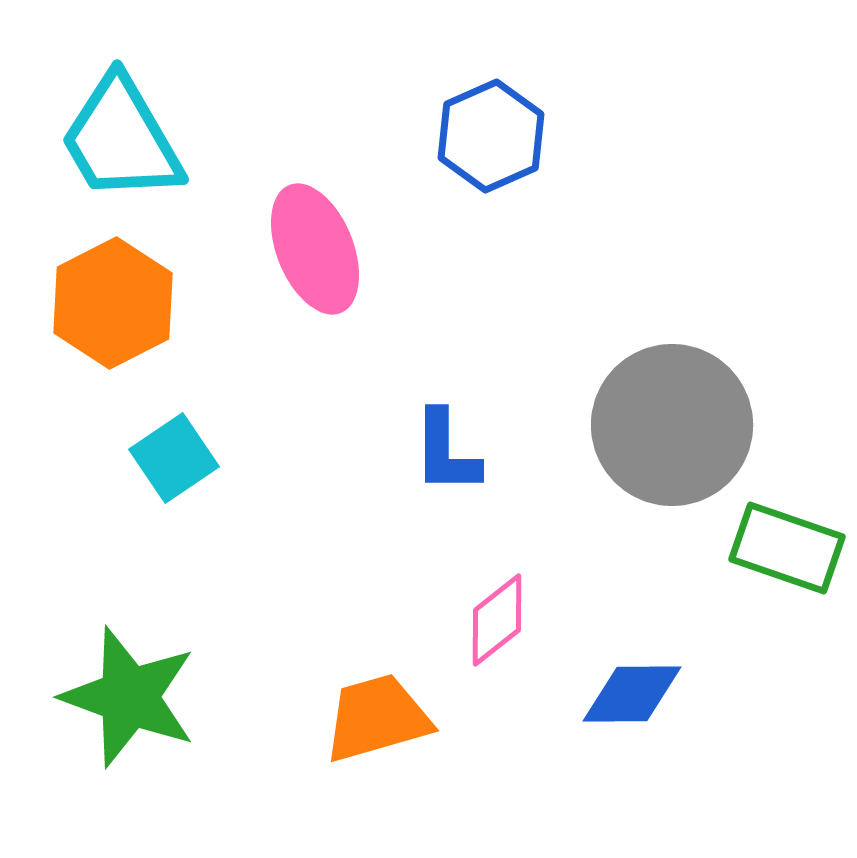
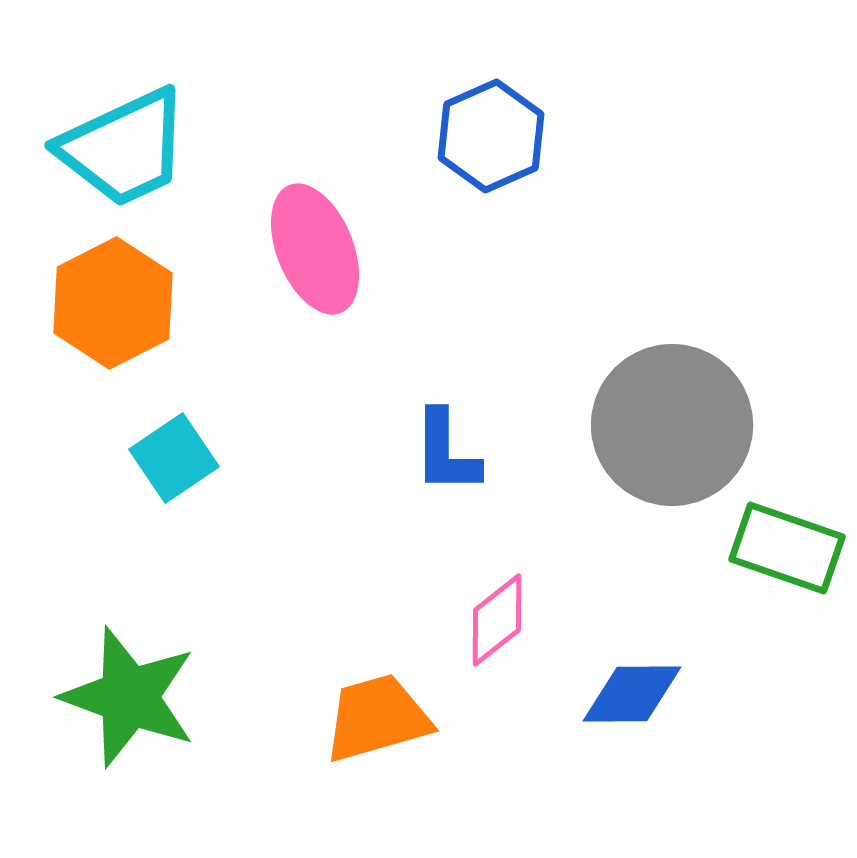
cyan trapezoid: moved 3 px right, 9 px down; rotated 85 degrees counterclockwise
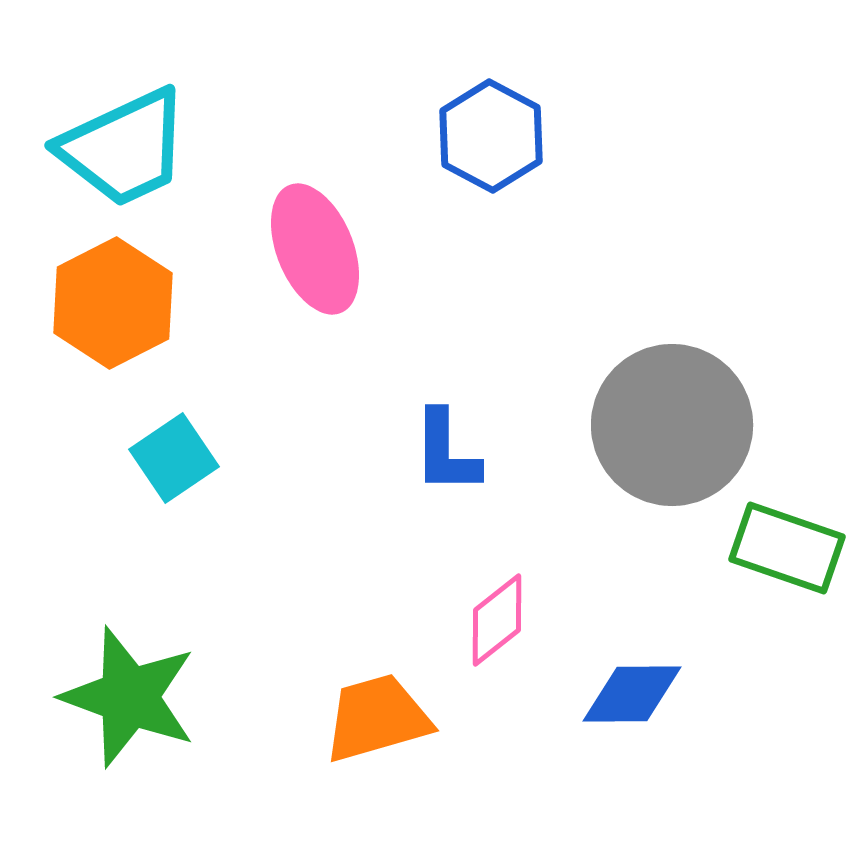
blue hexagon: rotated 8 degrees counterclockwise
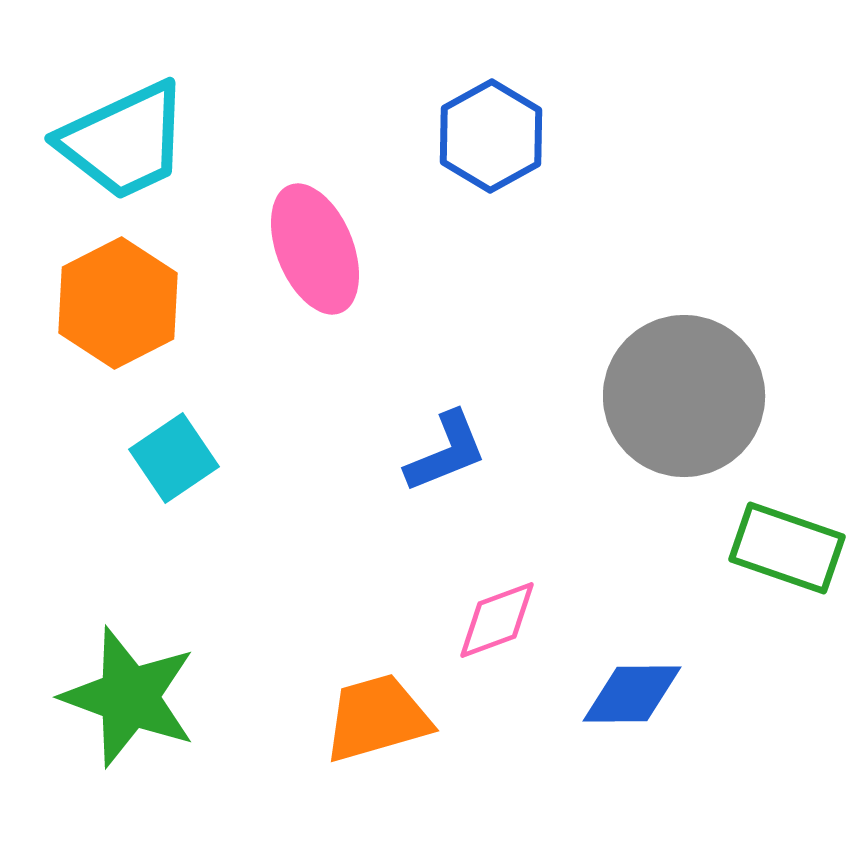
blue hexagon: rotated 3 degrees clockwise
cyan trapezoid: moved 7 px up
orange hexagon: moved 5 px right
gray circle: moved 12 px right, 29 px up
blue L-shape: rotated 112 degrees counterclockwise
pink diamond: rotated 18 degrees clockwise
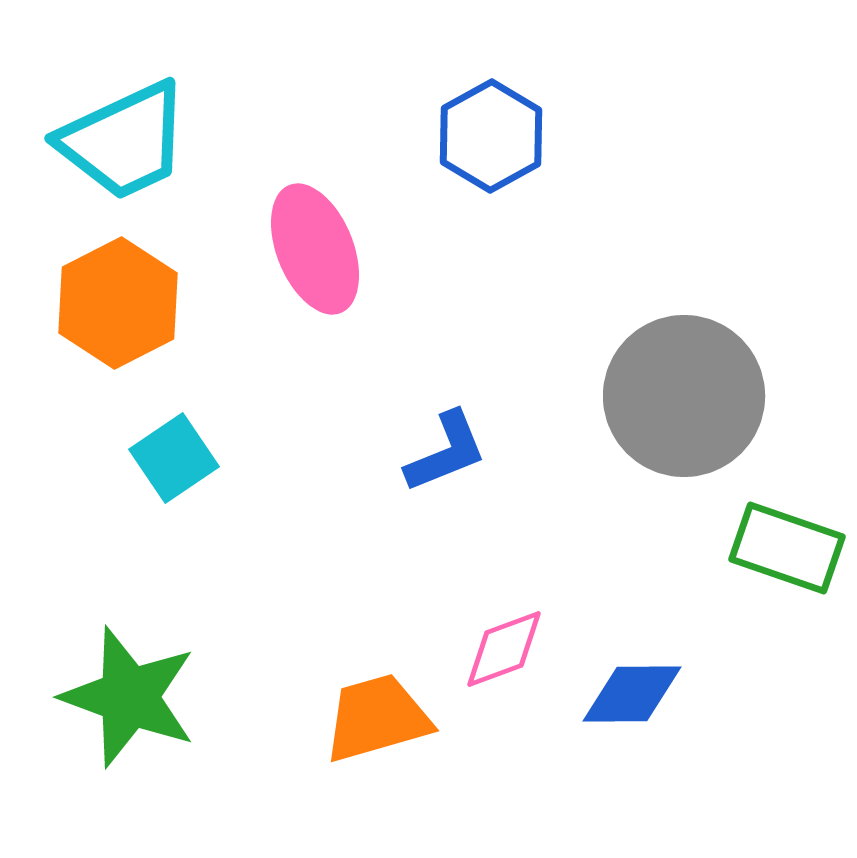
pink diamond: moved 7 px right, 29 px down
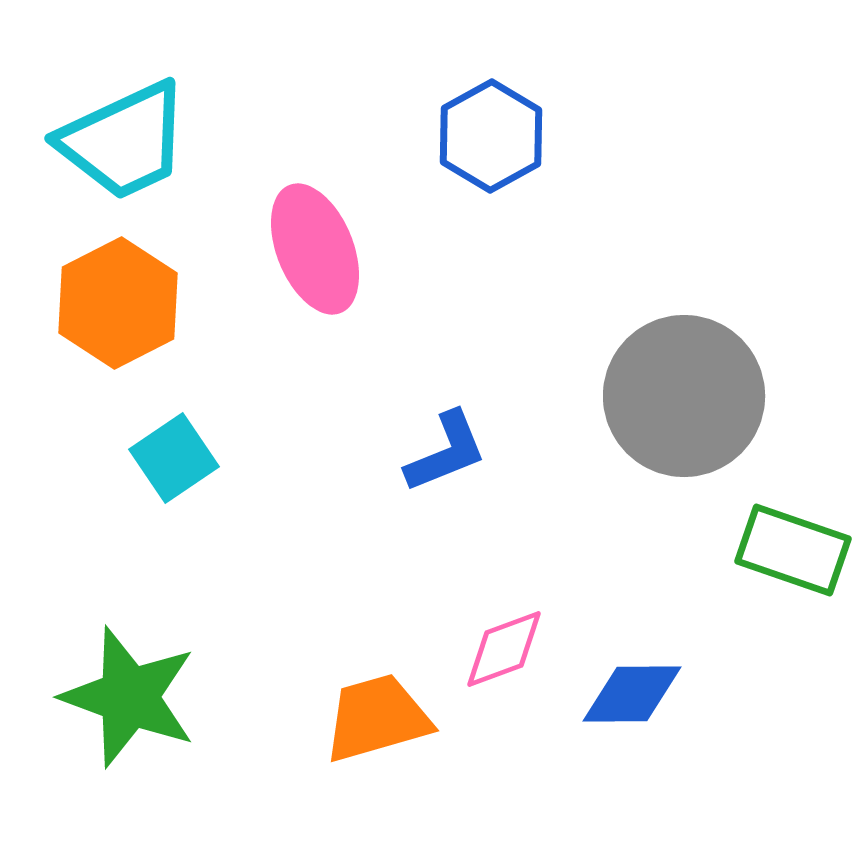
green rectangle: moved 6 px right, 2 px down
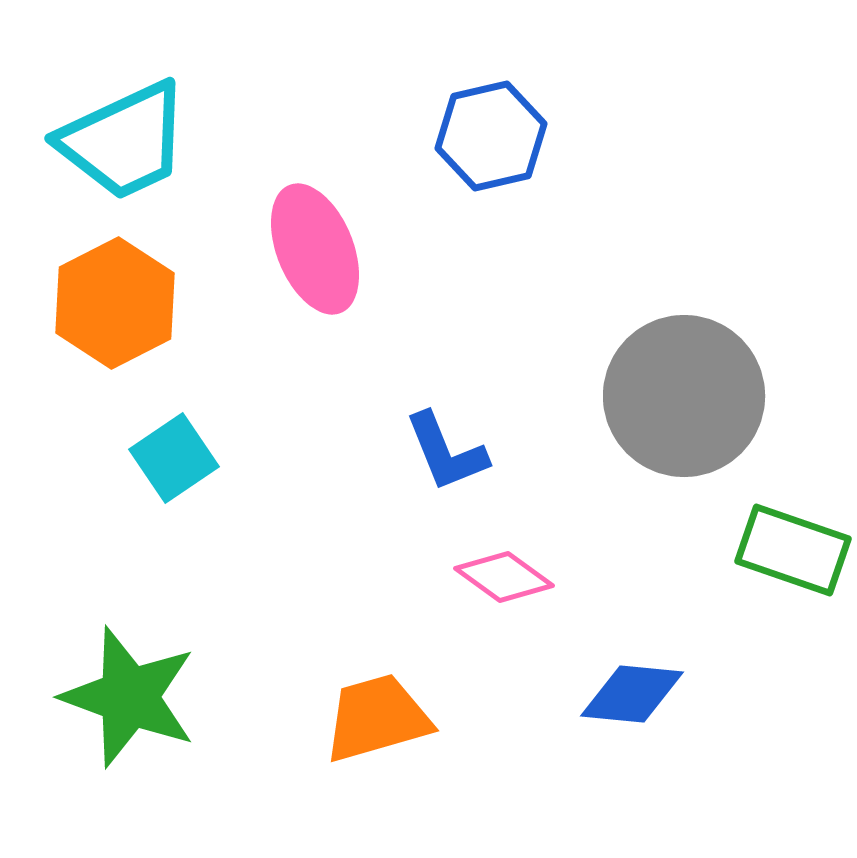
blue hexagon: rotated 16 degrees clockwise
orange hexagon: moved 3 px left
blue L-shape: rotated 90 degrees clockwise
pink diamond: moved 72 px up; rotated 56 degrees clockwise
blue diamond: rotated 6 degrees clockwise
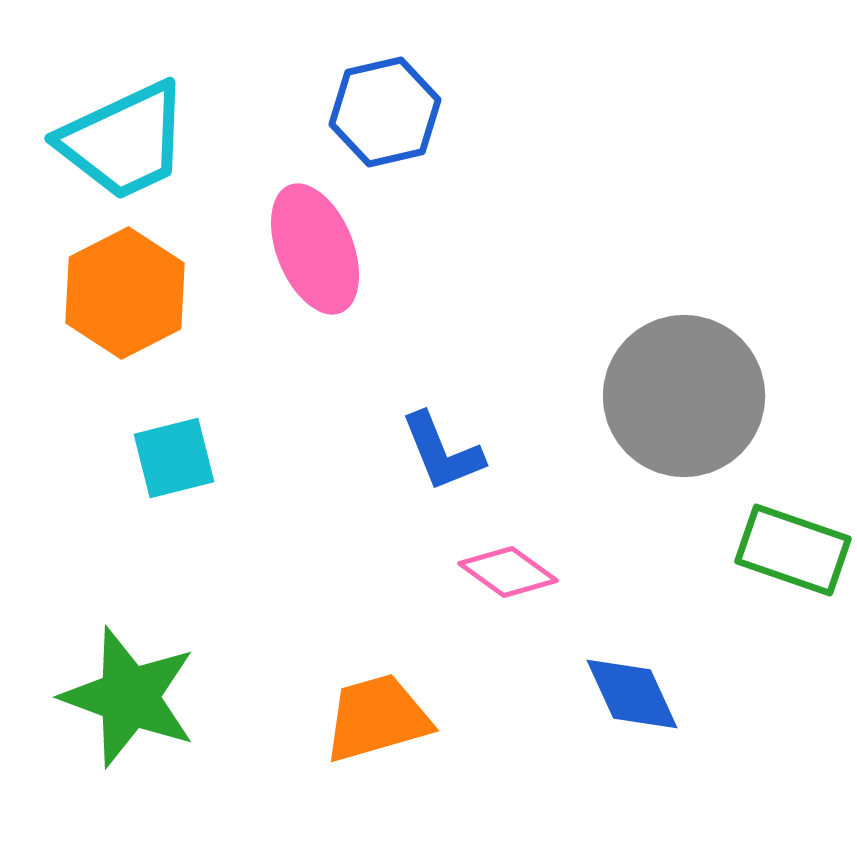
blue hexagon: moved 106 px left, 24 px up
orange hexagon: moved 10 px right, 10 px up
blue L-shape: moved 4 px left
cyan square: rotated 20 degrees clockwise
pink diamond: moved 4 px right, 5 px up
blue diamond: rotated 60 degrees clockwise
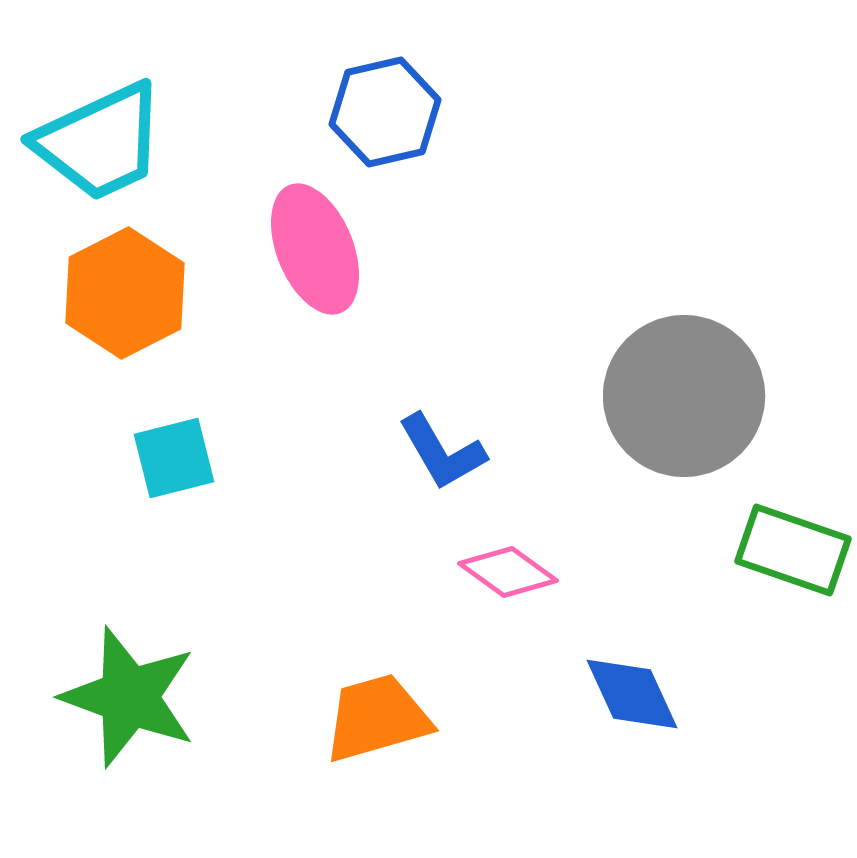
cyan trapezoid: moved 24 px left, 1 px down
blue L-shape: rotated 8 degrees counterclockwise
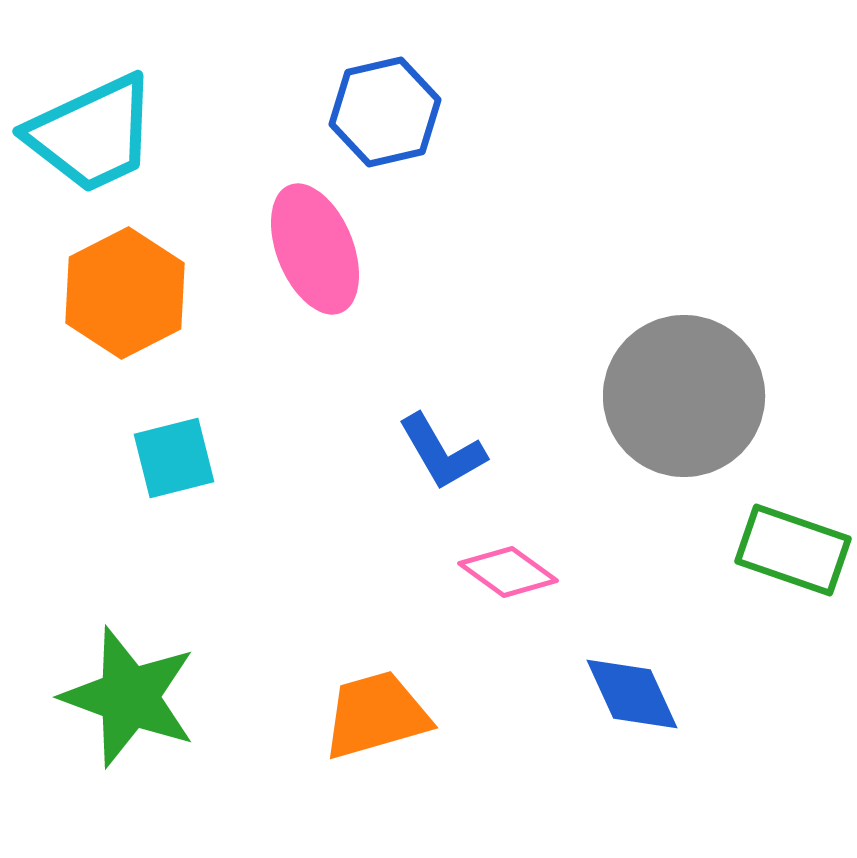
cyan trapezoid: moved 8 px left, 8 px up
orange trapezoid: moved 1 px left, 3 px up
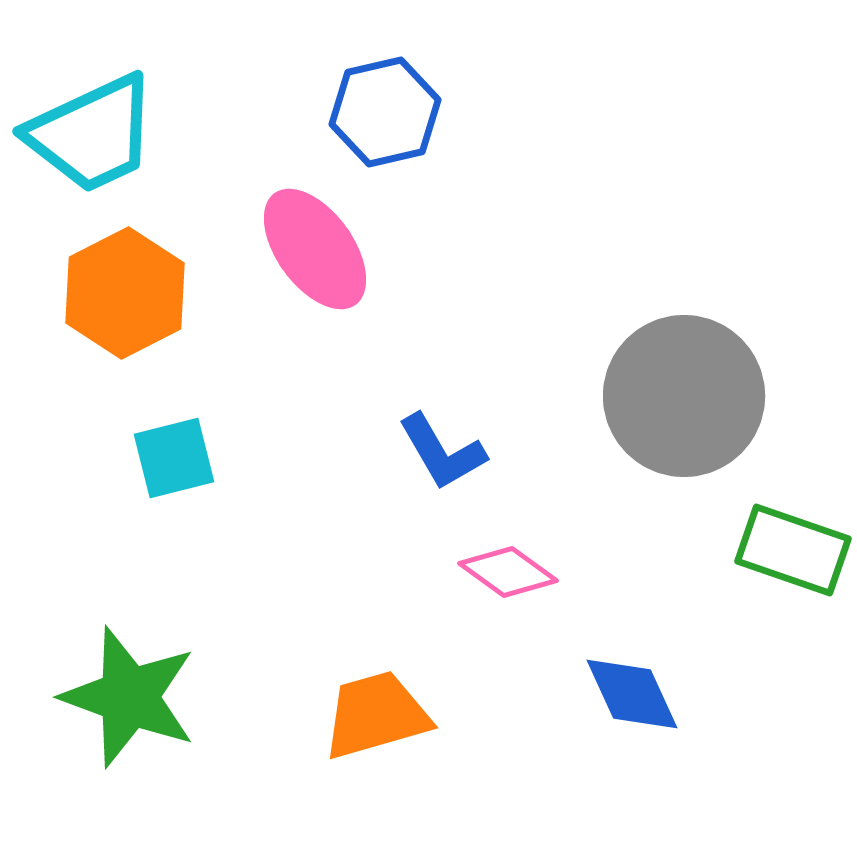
pink ellipse: rotated 14 degrees counterclockwise
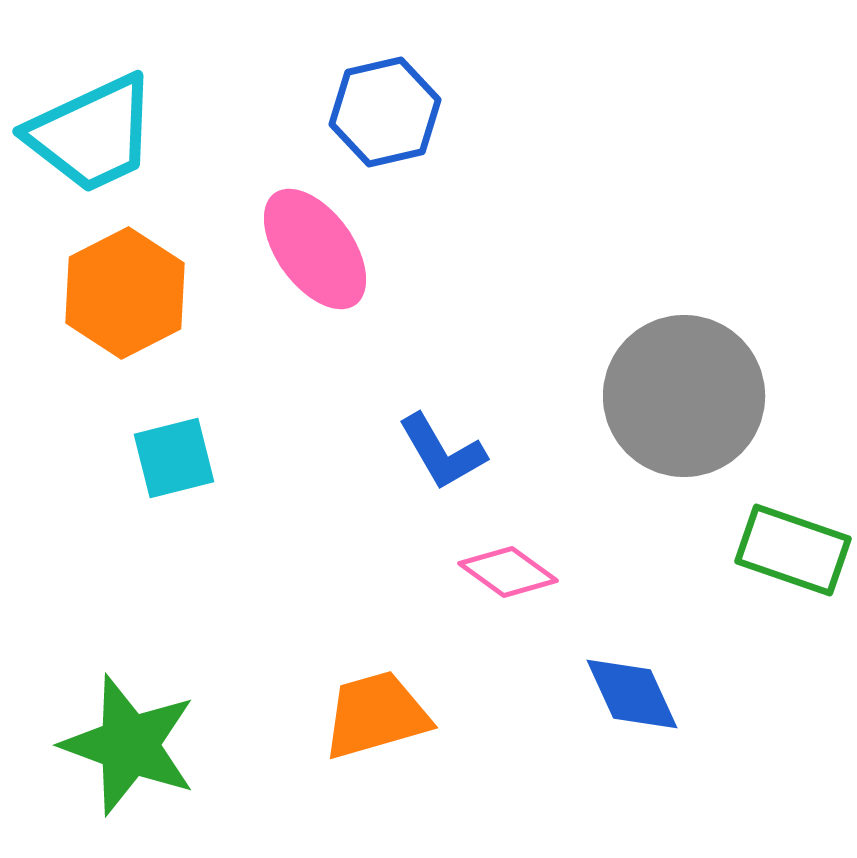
green star: moved 48 px down
